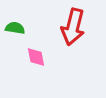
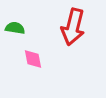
pink diamond: moved 3 px left, 2 px down
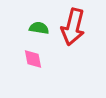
green semicircle: moved 24 px right
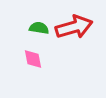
red arrow: moved 1 px right; rotated 120 degrees counterclockwise
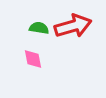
red arrow: moved 1 px left, 1 px up
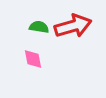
green semicircle: moved 1 px up
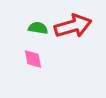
green semicircle: moved 1 px left, 1 px down
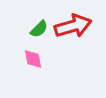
green semicircle: moved 1 px right, 1 px down; rotated 126 degrees clockwise
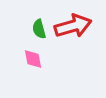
green semicircle: rotated 120 degrees clockwise
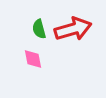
red arrow: moved 3 px down
